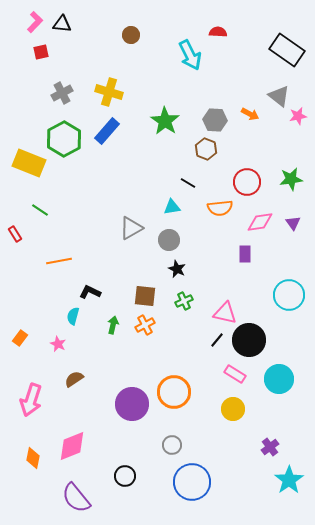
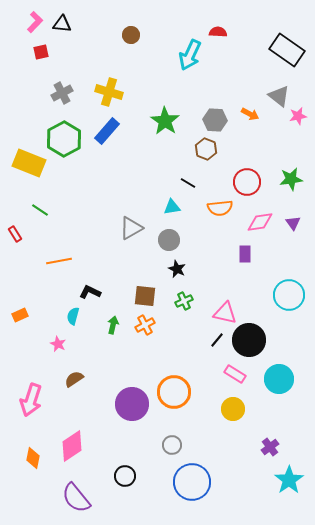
cyan arrow at (190, 55): rotated 52 degrees clockwise
orange rectangle at (20, 338): moved 23 px up; rotated 28 degrees clockwise
pink diamond at (72, 446): rotated 12 degrees counterclockwise
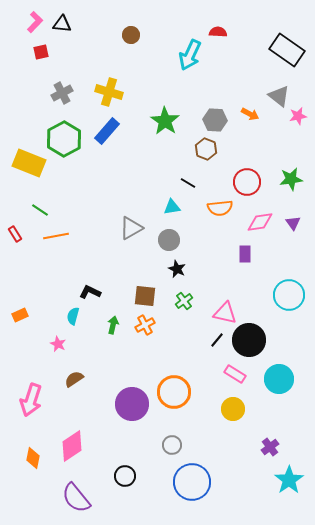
orange line at (59, 261): moved 3 px left, 25 px up
green cross at (184, 301): rotated 12 degrees counterclockwise
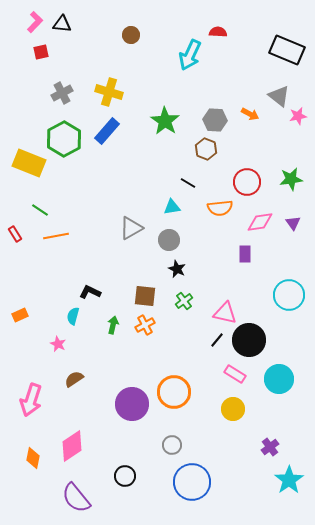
black rectangle at (287, 50): rotated 12 degrees counterclockwise
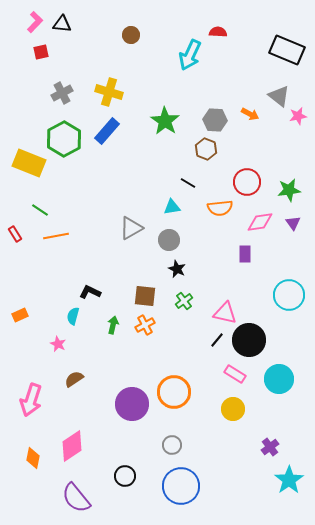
green star at (291, 179): moved 2 px left, 11 px down
blue circle at (192, 482): moved 11 px left, 4 px down
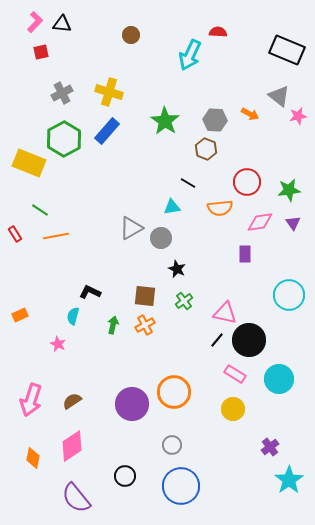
gray circle at (169, 240): moved 8 px left, 2 px up
brown semicircle at (74, 379): moved 2 px left, 22 px down
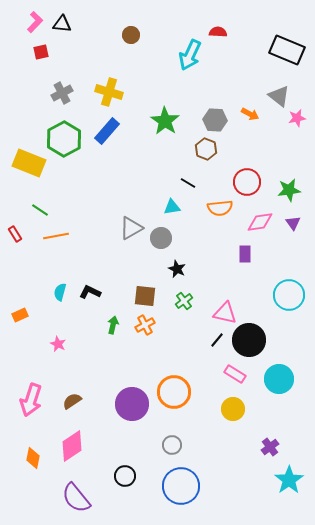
pink star at (298, 116): moved 1 px left, 2 px down
cyan semicircle at (73, 316): moved 13 px left, 24 px up
